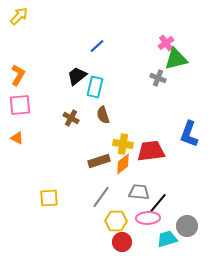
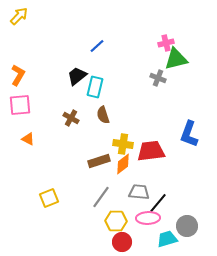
pink cross: rotated 21 degrees clockwise
orange triangle: moved 11 px right, 1 px down
yellow square: rotated 18 degrees counterclockwise
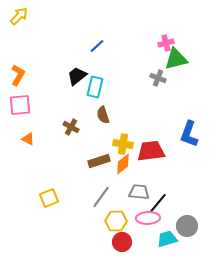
brown cross: moved 9 px down
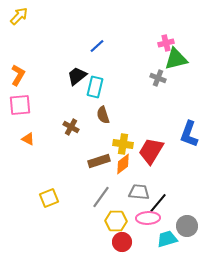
red trapezoid: rotated 52 degrees counterclockwise
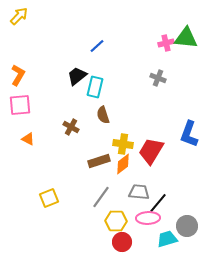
green triangle: moved 10 px right, 21 px up; rotated 20 degrees clockwise
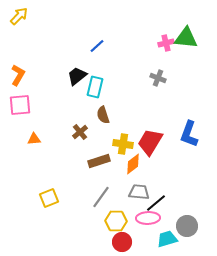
brown cross: moved 9 px right, 5 px down; rotated 21 degrees clockwise
orange triangle: moved 6 px right; rotated 32 degrees counterclockwise
red trapezoid: moved 1 px left, 9 px up
orange diamond: moved 10 px right
black line: moved 2 px left; rotated 10 degrees clockwise
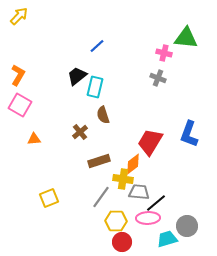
pink cross: moved 2 px left, 10 px down; rotated 28 degrees clockwise
pink square: rotated 35 degrees clockwise
yellow cross: moved 35 px down
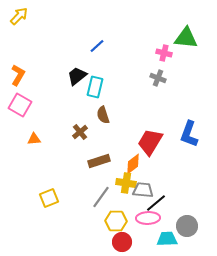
yellow cross: moved 3 px right, 4 px down
gray trapezoid: moved 4 px right, 2 px up
cyan trapezoid: rotated 15 degrees clockwise
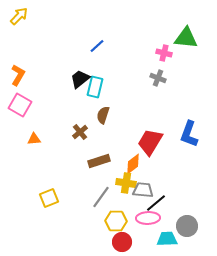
black trapezoid: moved 3 px right, 3 px down
brown semicircle: rotated 36 degrees clockwise
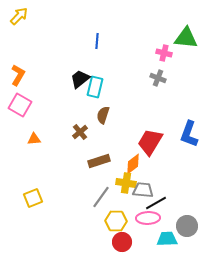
blue line: moved 5 px up; rotated 42 degrees counterclockwise
yellow square: moved 16 px left
black line: rotated 10 degrees clockwise
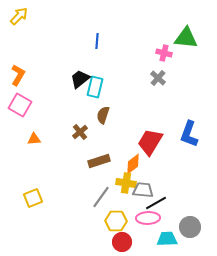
gray cross: rotated 21 degrees clockwise
gray circle: moved 3 px right, 1 px down
